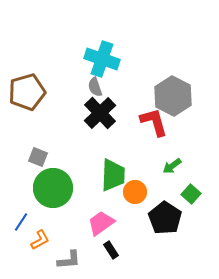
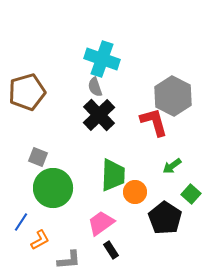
black cross: moved 1 px left, 2 px down
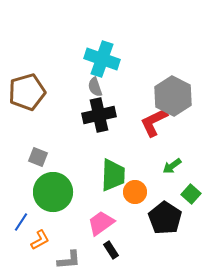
black cross: rotated 32 degrees clockwise
red L-shape: rotated 100 degrees counterclockwise
green circle: moved 4 px down
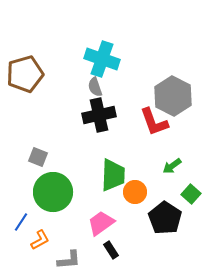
brown pentagon: moved 2 px left, 18 px up
red L-shape: rotated 84 degrees counterclockwise
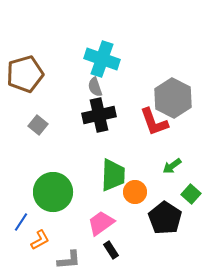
gray hexagon: moved 2 px down
gray square: moved 32 px up; rotated 18 degrees clockwise
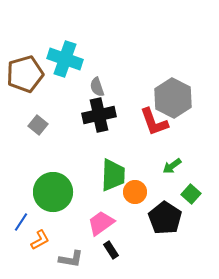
cyan cross: moved 37 px left
gray semicircle: moved 2 px right
gray L-shape: moved 2 px right, 1 px up; rotated 15 degrees clockwise
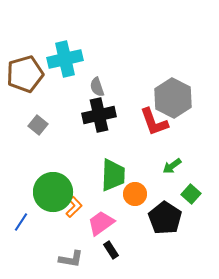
cyan cross: rotated 32 degrees counterclockwise
orange circle: moved 2 px down
orange L-shape: moved 34 px right, 33 px up; rotated 15 degrees counterclockwise
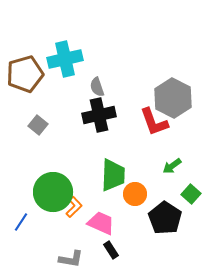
pink trapezoid: rotated 60 degrees clockwise
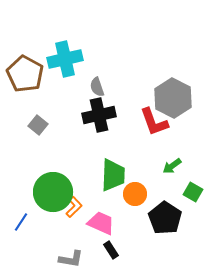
brown pentagon: rotated 27 degrees counterclockwise
green square: moved 2 px right, 2 px up; rotated 12 degrees counterclockwise
